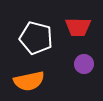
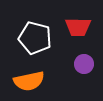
white pentagon: moved 1 px left
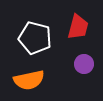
red trapezoid: rotated 76 degrees counterclockwise
orange semicircle: moved 1 px up
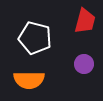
red trapezoid: moved 7 px right, 6 px up
orange semicircle: rotated 12 degrees clockwise
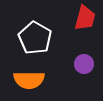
red trapezoid: moved 3 px up
white pentagon: rotated 16 degrees clockwise
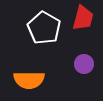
red trapezoid: moved 2 px left
white pentagon: moved 9 px right, 10 px up
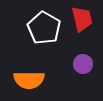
red trapezoid: moved 1 px left, 1 px down; rotated 28 degrees counterclockwise
purple circle: moved 1 px left
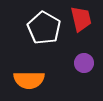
red trapezoid: moved 1 px left
purple circle: moved 1 px right, 1 px up
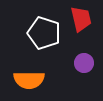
white pentagon: moved 5 px down; rotated 12 degrees counterclockwise
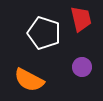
purple circle: moved 2 px left, 4 px down
orange semicircle: rotated 28 degrees clockwise
